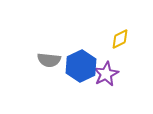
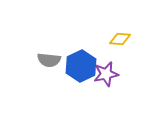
yellow diamond: rotated 30 degrees clockwise
purple star: rotated 15 degrees clockwise
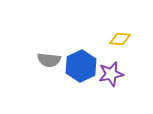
purple star: moved 5 px right
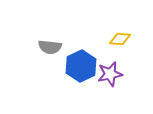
gray semicircle: moved 1 px right, 13 px up
purple star: moved 1 px left
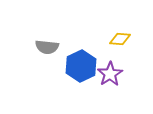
gray semicircle: moved 3 px left
purple star: rotated 20 degrees counterclockwise
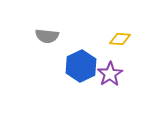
gray semicircle: moved 11 px up
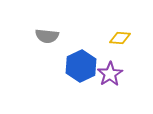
yellow diamond: moved 1 px up
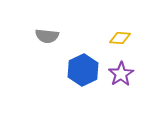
blue hexagon: moved 2 px right, 4 px down
purple star: moved 11 px right
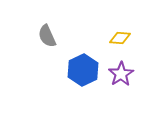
gray semicircle: rotated 60 degrees clockwise
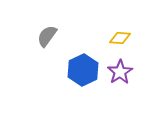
gray semicircle: rotated 60 degrees clockwise
purple star: moved 1 px left, 2 px up
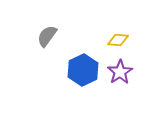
yellow diamond: moved 2 px left, 2 px down
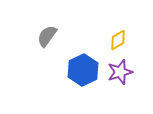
yellow diamond: rotated 35 degrees counterclockwise
purple star: rotated 15 degrees clockwise
